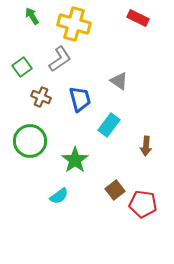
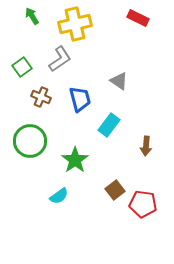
yellow cross: moved 1 px right; rotated 28 degrees counterclockwise
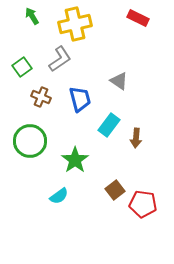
brown arrow: moved 10 px left, 8 px up
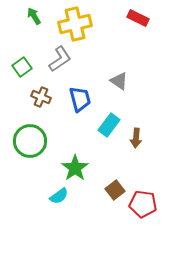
green arrow: moved 2 px right
green star: moved 8 px down
